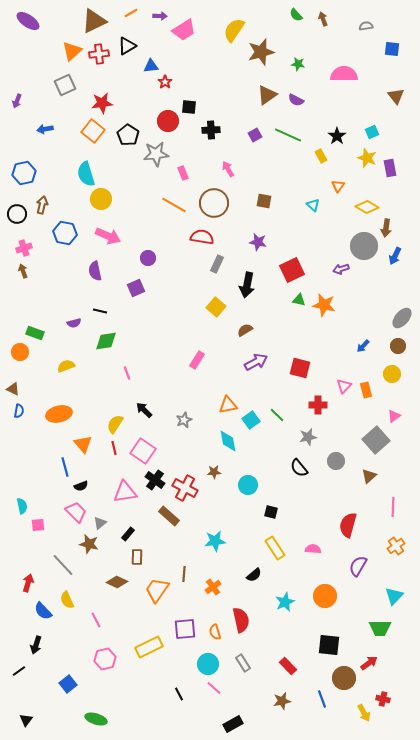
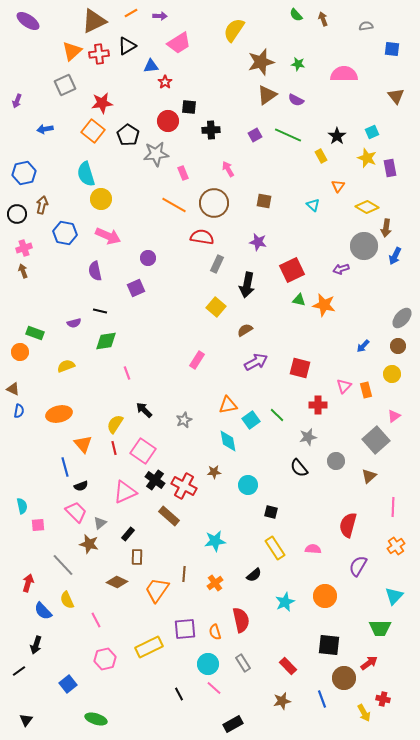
pink trapezoid at (184, 30): moved 5 px left, 13 px down
brown star at (261, 52): moved 10 px down
red cross at (185, 488): moved 1 px left, 2 px up
pink triangle at (125, 492): rotated 15 degrees counterclockwise
orange cross at (213, 587): moved 2 px right, 4 px up
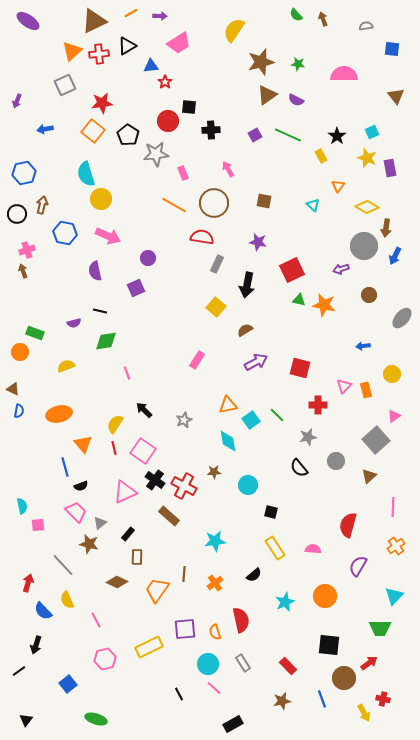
pink cross at (24, 248): moved 3 px right, 2 px down
blue arrow at (363, 346): rotated 40 degrees clockwise
brown circle at (398, 346): moved 29 px left, 51 px up
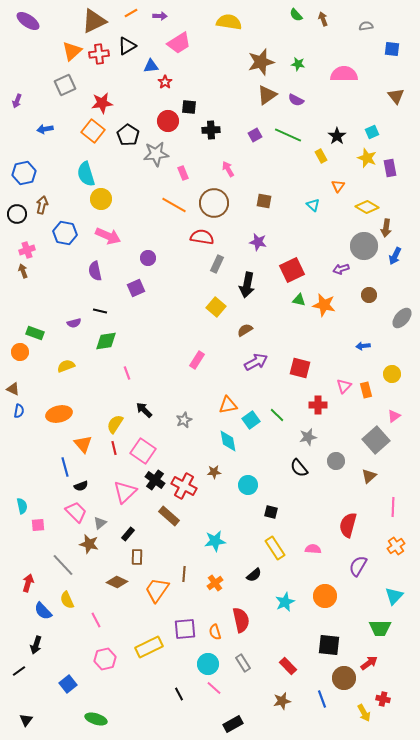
yellow semicircle at (234, 30): moved 5 px left, 8 px up; rotated 65 degrees clockwise
pink triangle at (125, 492): rotated 20 degrees counterclockwise
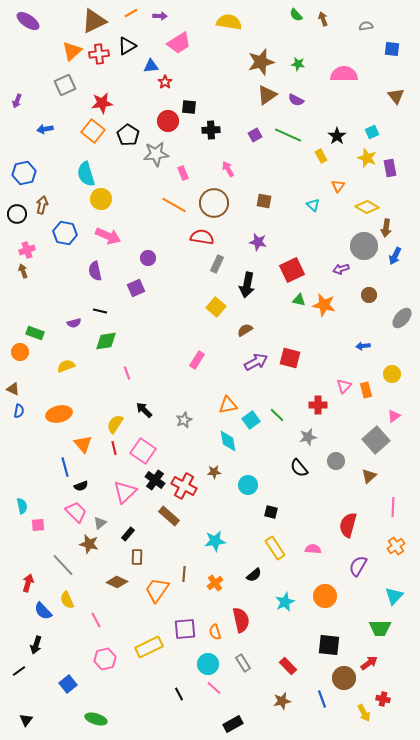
red square at (300, 368): moved 10 px left, 10 px up
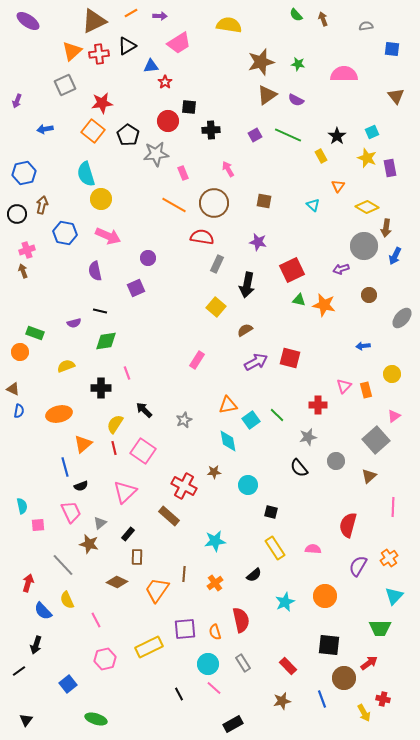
yellow semicircle at (229, 22): moved 3 px down
orange triangle at (83, 444): rotated 30 degrees clockwise
black cross at (155, 480): moved 54 px left, 92 px up; rotated 36 degrees counterclockwise
pink trapezoid at (76, 512): moved 5 px left; rotated 20 degrees clockwise
orange cross at (396, 546): moved 7 px left, 12 px down
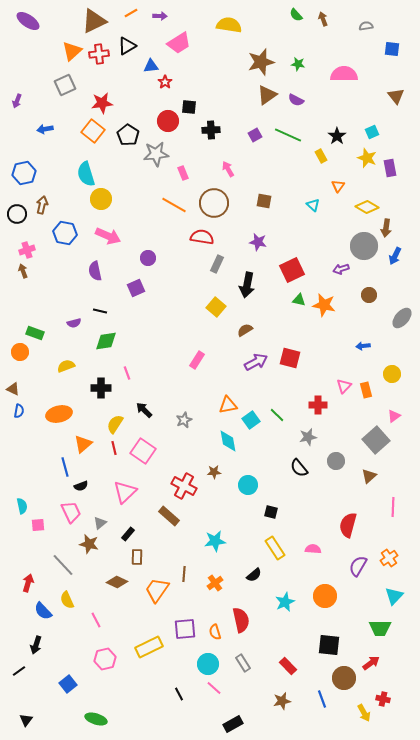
red arrow at (369, 663): moved 2 px right
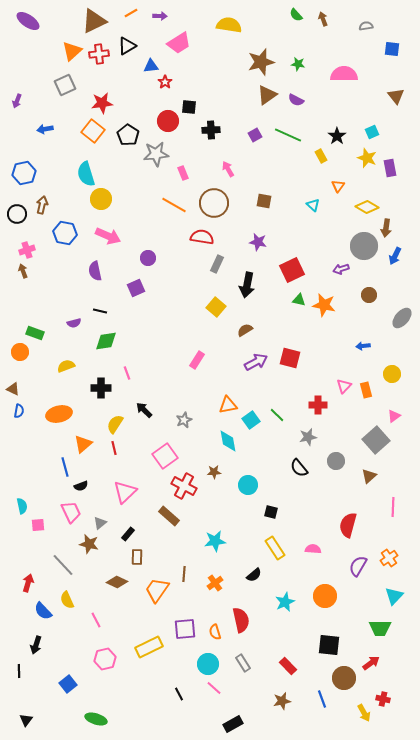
pink square at (143, 451): moved 22 px right, 5 px down; rotated 20 degrees clockwise
black line at (19, 671): rotated 56 degrees counterclockwise
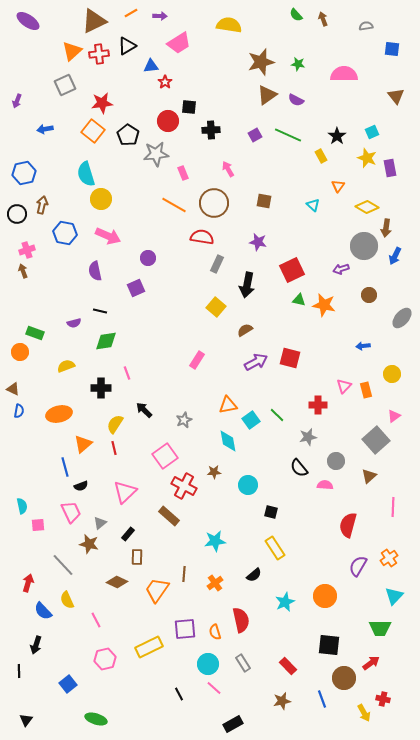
pink semicircle at (313, 549): moved 12 px right, 64 px up
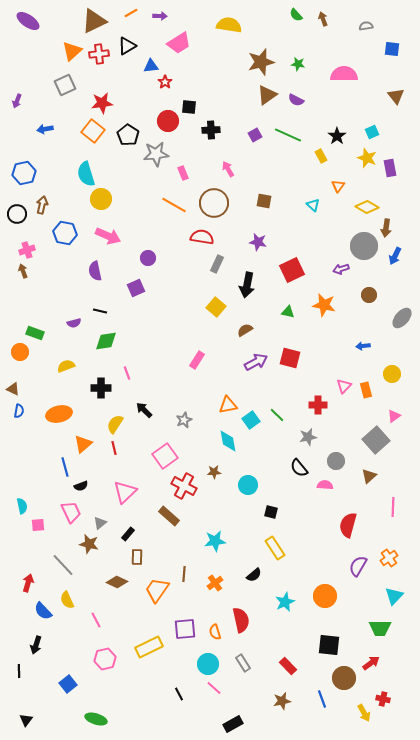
green triangle at (299, 300): moved 11 px left, 12 px down
